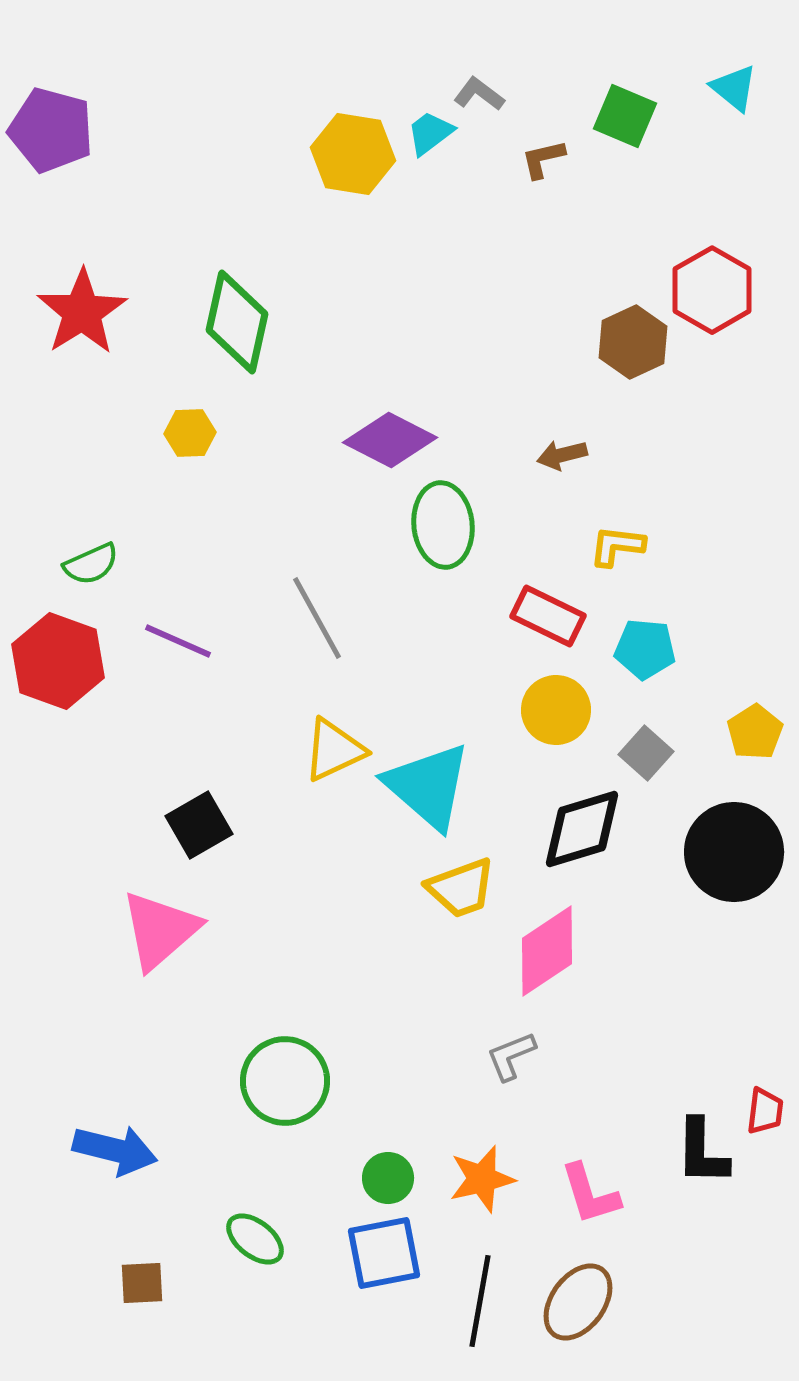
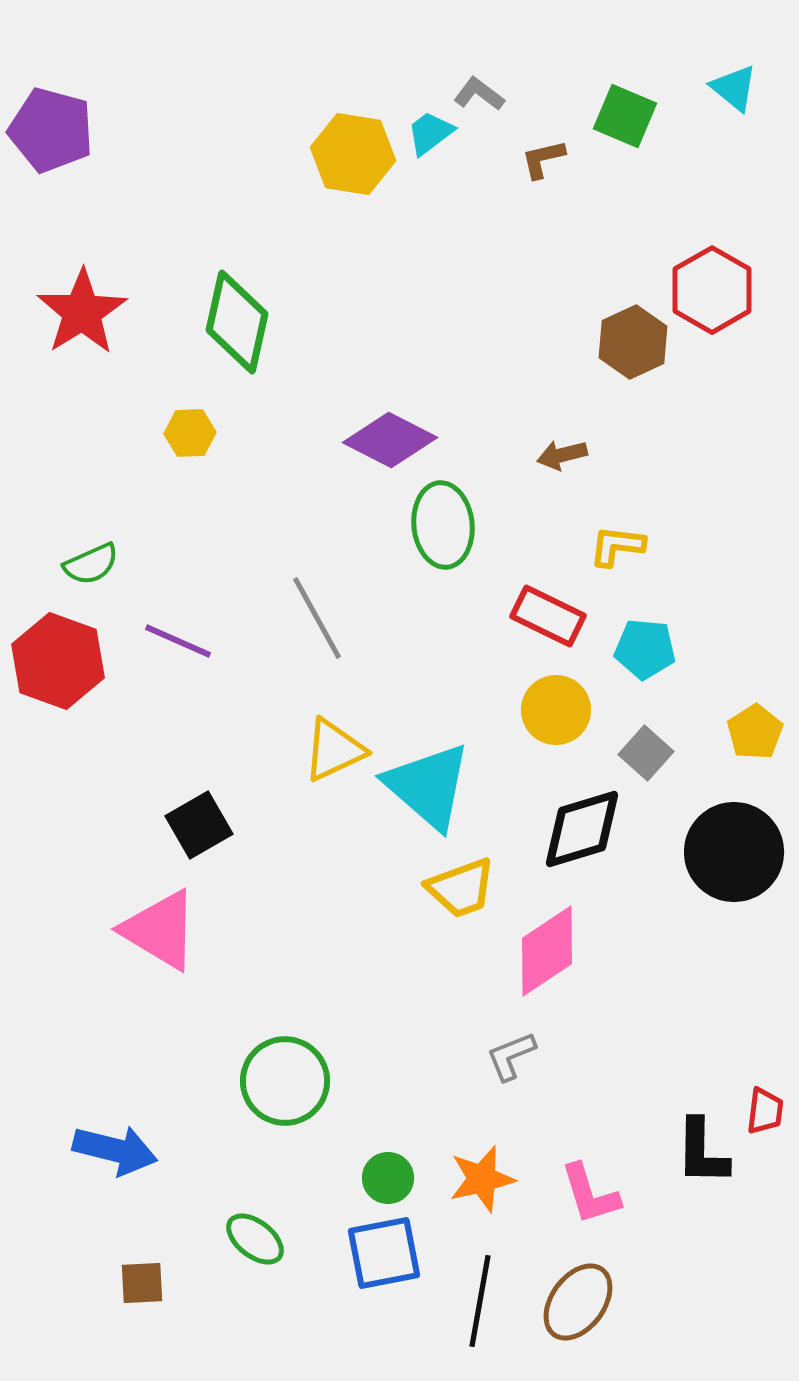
pink triangle at (160, 930): rotated 48 degrees counterclockwise
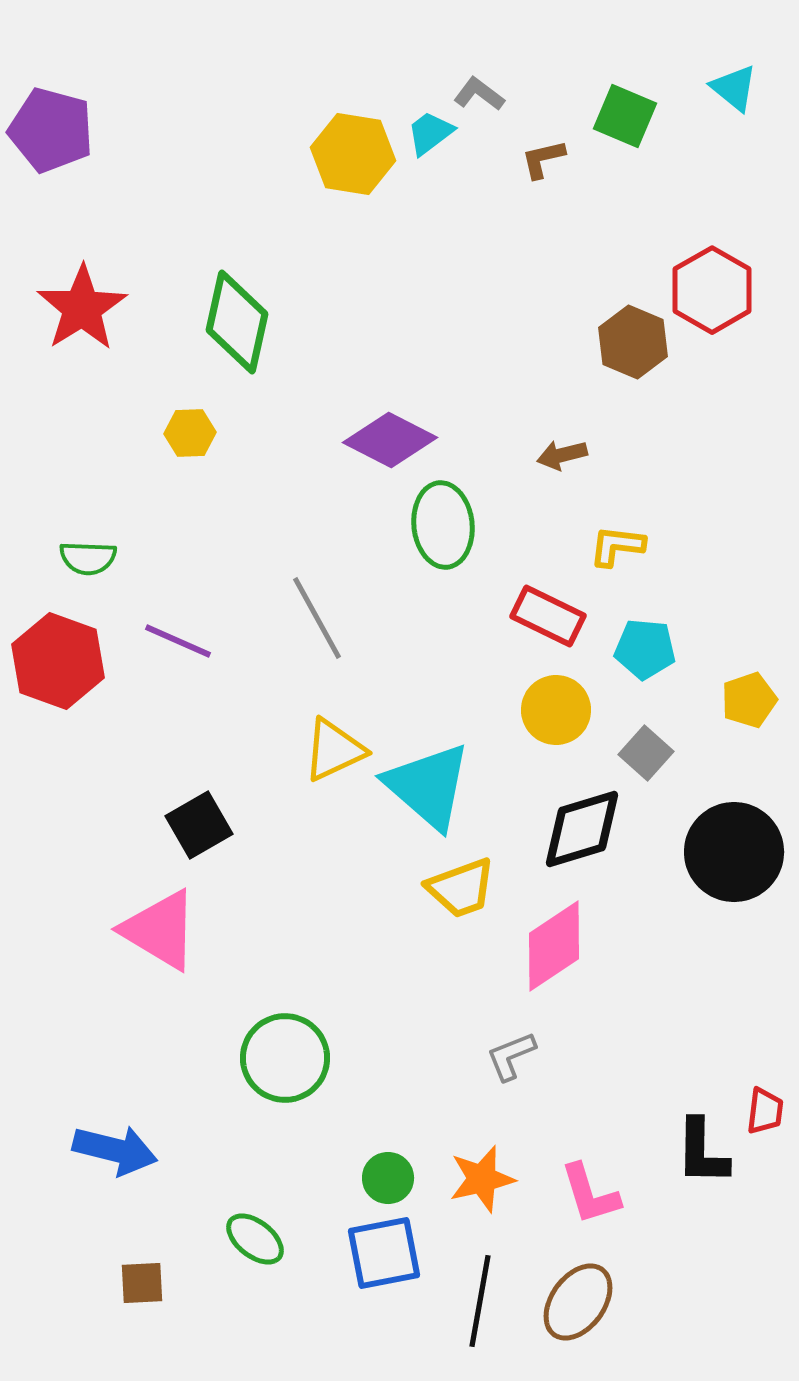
red star at (82, 312): moved 4 px up
brown hexagon at (633, 342): rotated 12 degrees counterclockwise
green semicircle at (91, 564): moved 3 px left, 6 px up; rotated 26 degrees clockwise
yellow pentagon at (755, 732): moved 6 px left, 32 px up; rotated 14 degrees clockwise
pink diamond at (547, 951): moved 7 px right, 5 px up
green circle at (285, 1081): moved 23 px up
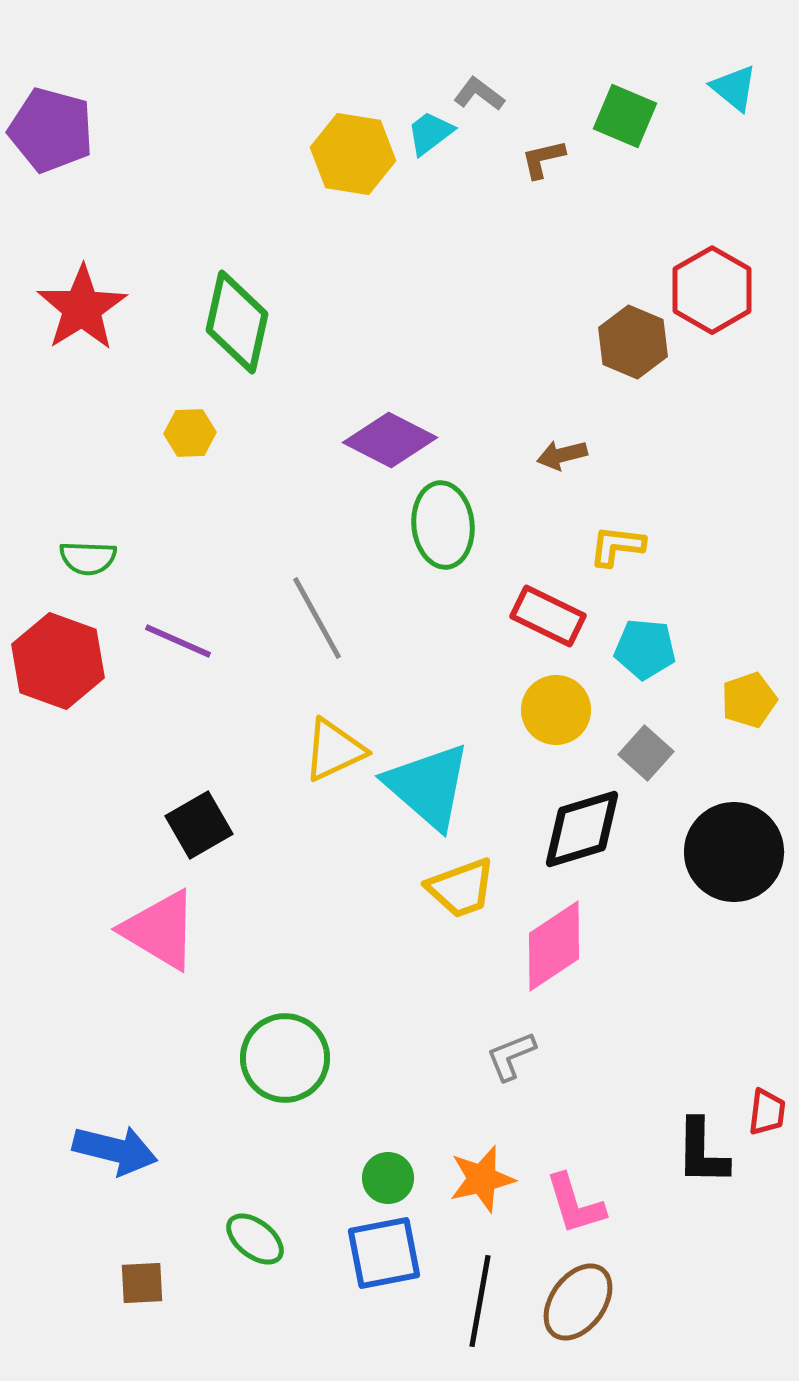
red trapezoid at (765, 1111): moved 2 px right, 1 px down
pink L-shape at (590, 1194): moved 15 px left, 10 px down
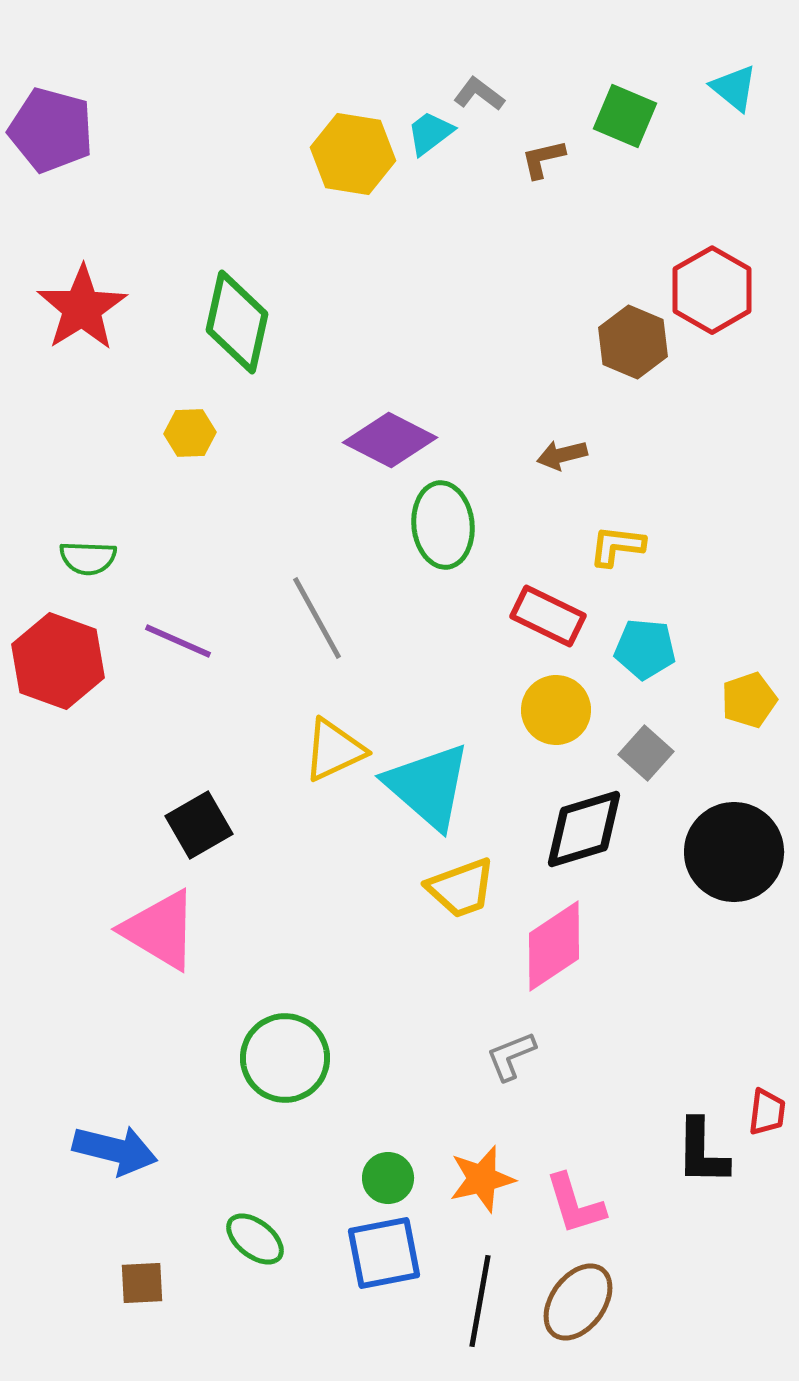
black diamond at (582, 829): moved 2 px right
